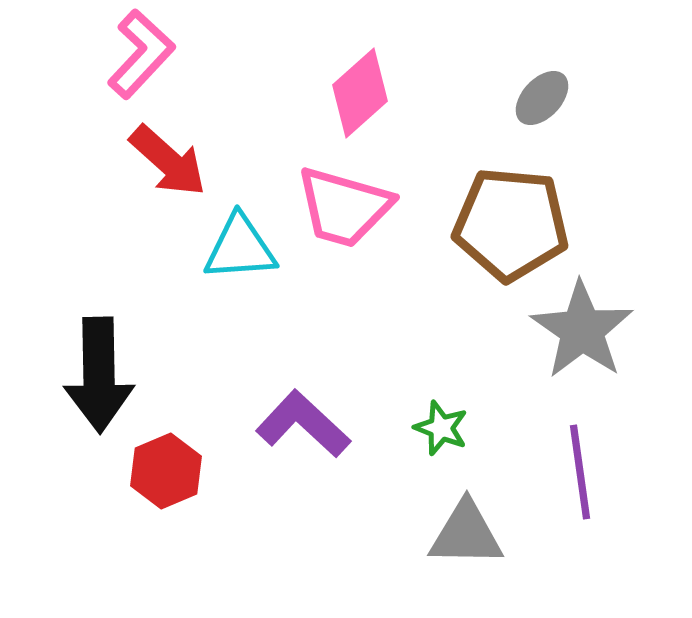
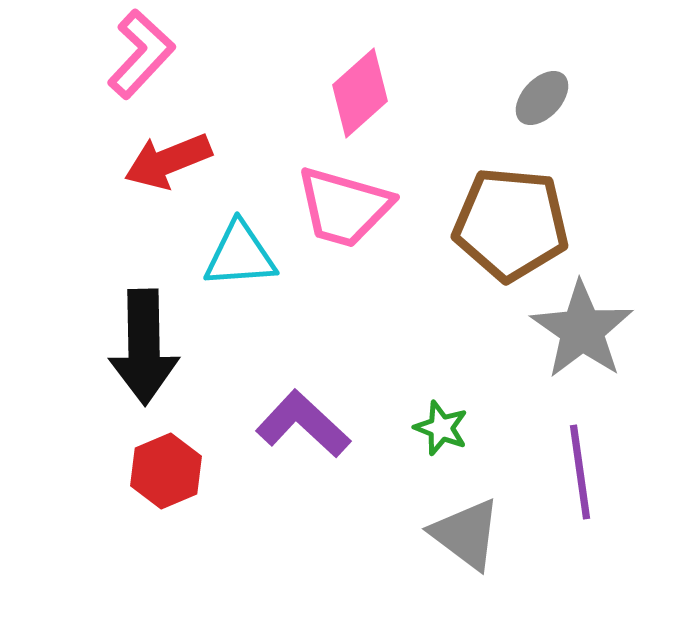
red arrow: rotated 116 degrees clockwise
cyan triangle: moved 7 px down
black arrow: moved 45 px right, 28 px up
gray triangle: rotated 36 degrees clockwise
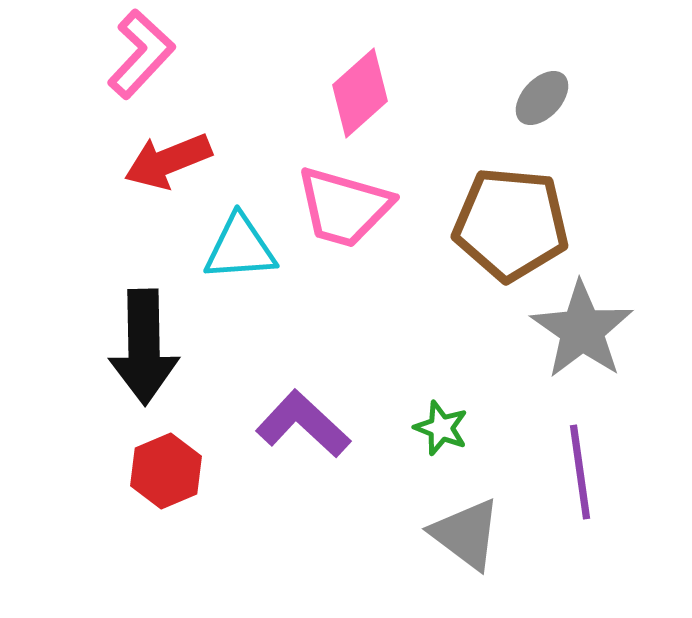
cyan triangle: moved 7 px up
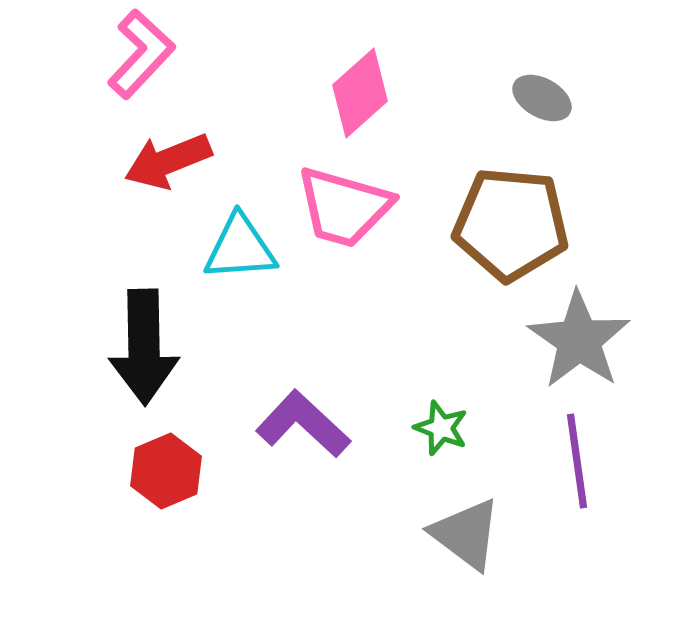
gray ellipse: rotated 76 degrees clockwise
gray star: moved 3 px left, 10 px down
purple line: moved 3 px left, 11 px up
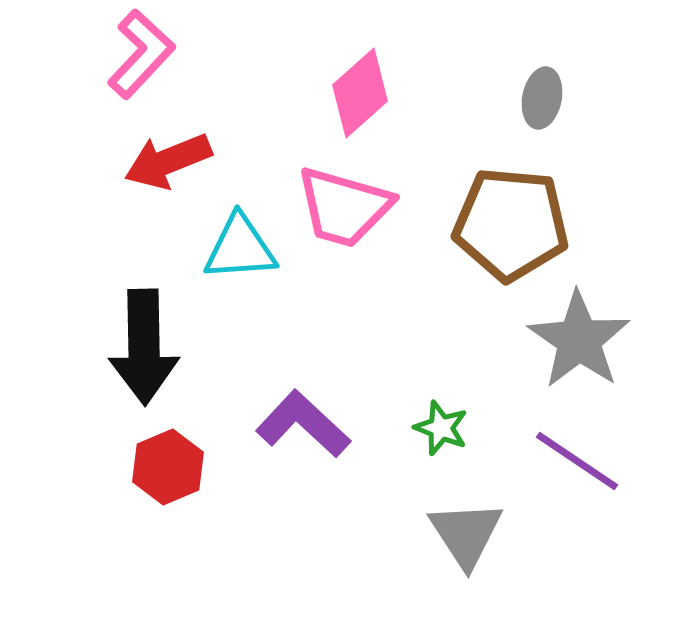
gray ellipse: rotated 72 degrees clockwise
purple line: rotated 48 degrees counterclockwise
red hexagon: moved 2 px right, 4 px up
gray triangle: rotated 20 degrees clockwise
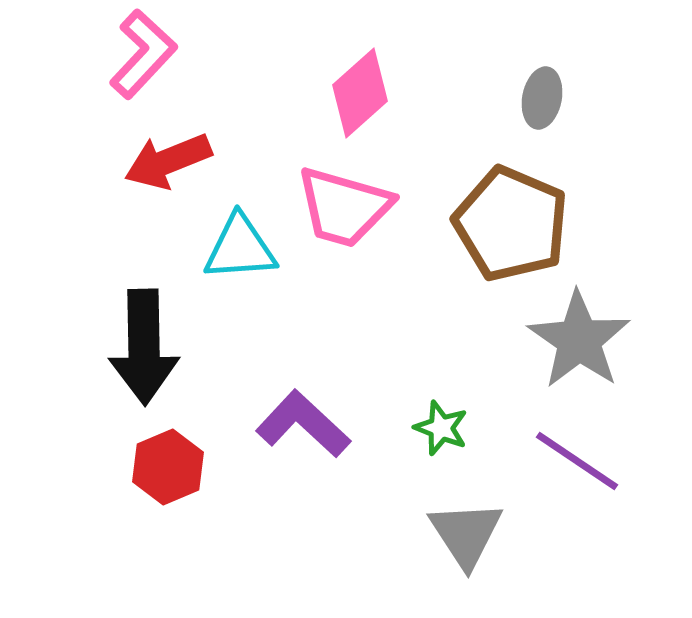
pink L-shape: moved 2 px right
brown pentagon: rotated 18 degrees clockwise
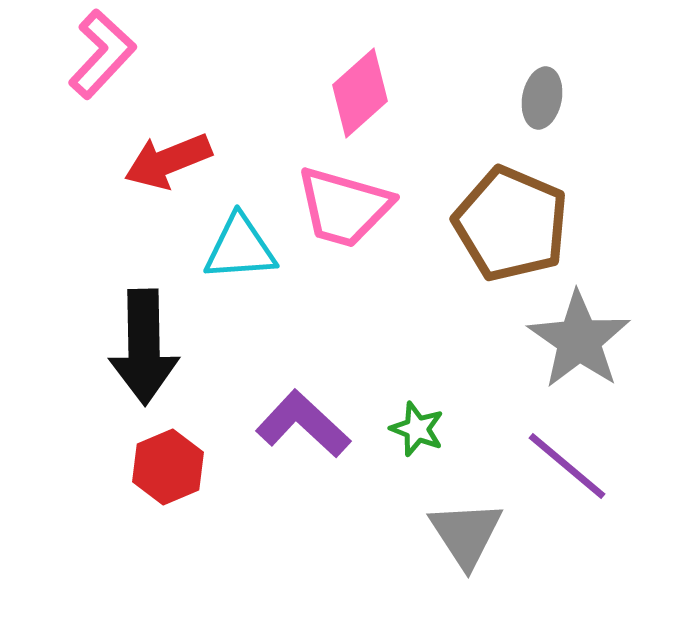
pink L-shape: moved 41 px left
green star: moved 24 px left, 1 px down
purple line: moved 10 px left, 5 px down; rotated 6 degrees clockwise
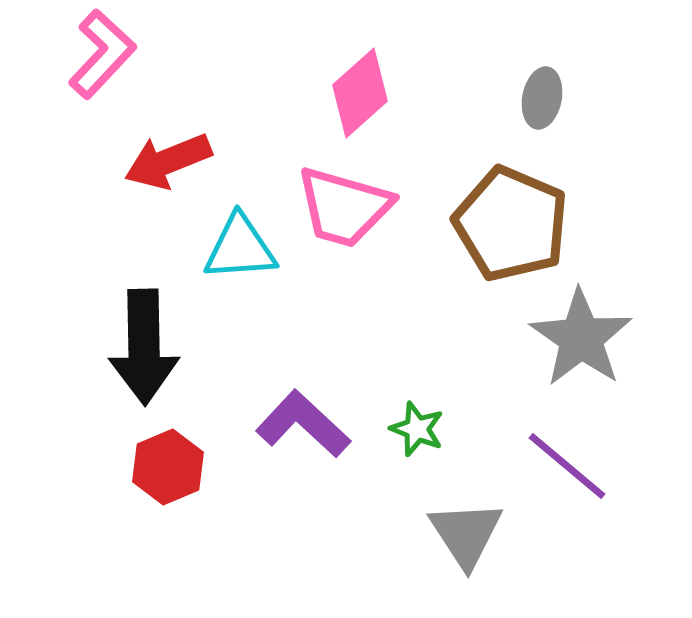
gray star: moved 2 px right, 2 px up
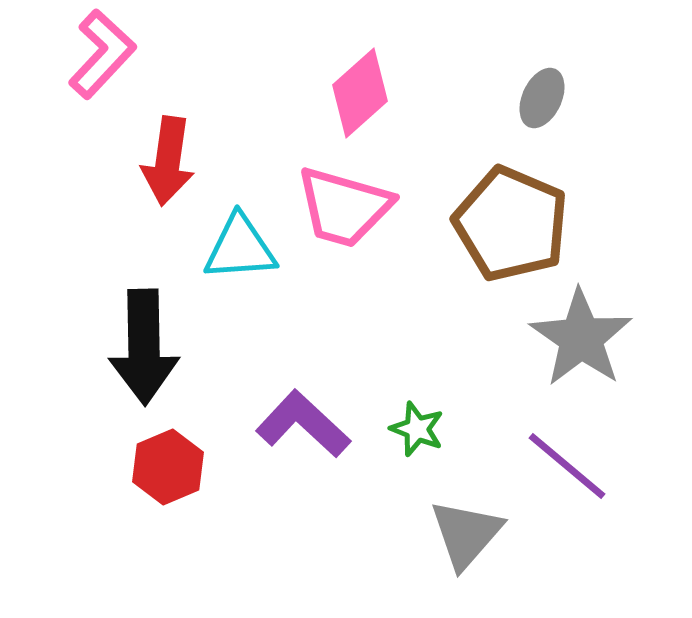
gray ellipse: rotated 14 degrees clockwise
red arrow: rotated 60 degrees counterclockwise
gray triangle: rotated 14 degrees clockwise
